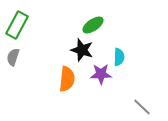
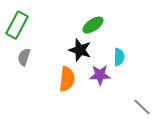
black star: moved 2 px left
gray semicircle: moved 11 px right
purple star: moved 1 px left, 1 px down
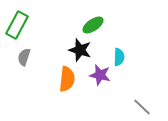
purple star: rotated 15 degrees clockwise
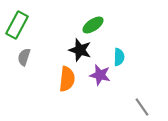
gray line: rotated 12 degrees clockwise
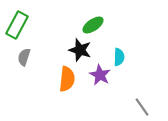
purple star: rotated 15 degrees clockwise
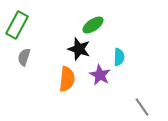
black star: moved 1 px left, 1 px up
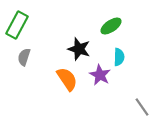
green ellipse: moved 18 px right, 1 px down
orange semicircle: rotated 40 degrees counterclockwise
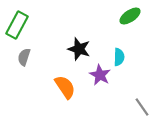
green ellipse: moved 19 px right, 10 px up
orange semicircle: moved 2 px left, 8 px down
